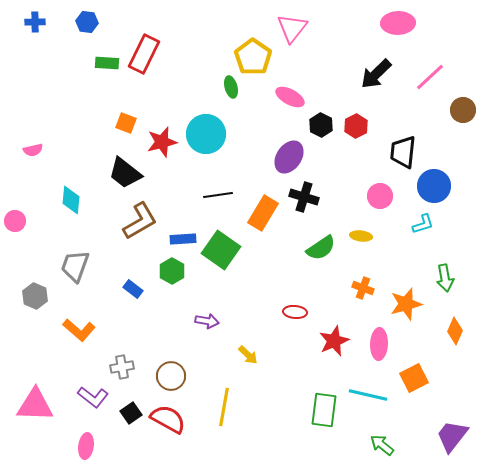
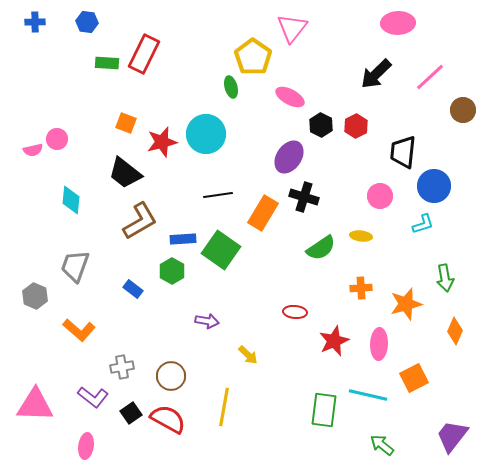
pink circle at (15, 221): moved 42 px right, 82 px up
orange cross at (363, 288): moved 2 px left; rotated 25 degrees counterclockwise
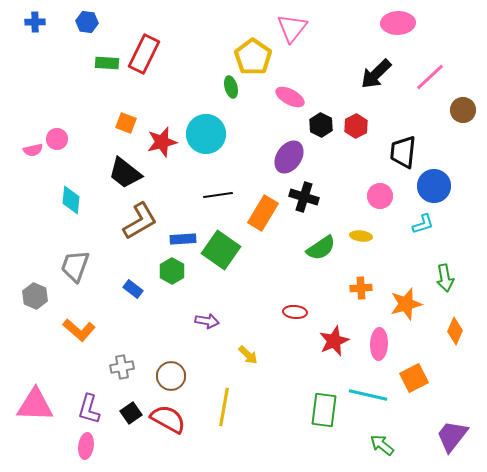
purple L-shape at (93, 397): moved 4 px left, 12 px down; rotated 68 degrees clockwise
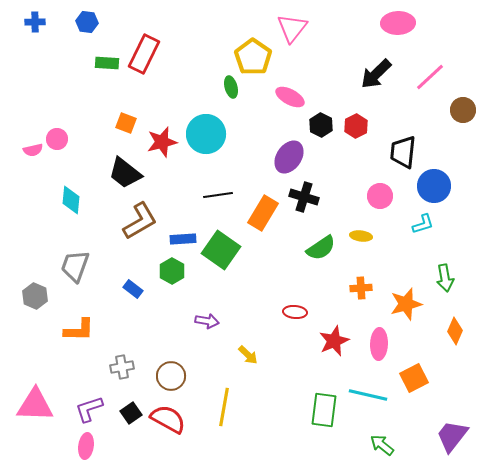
orange L-shape at (79, 330): rotated 40 degrees counterclockwise
purple L-shape at (89, 409): rotated 56 degrees clockwise
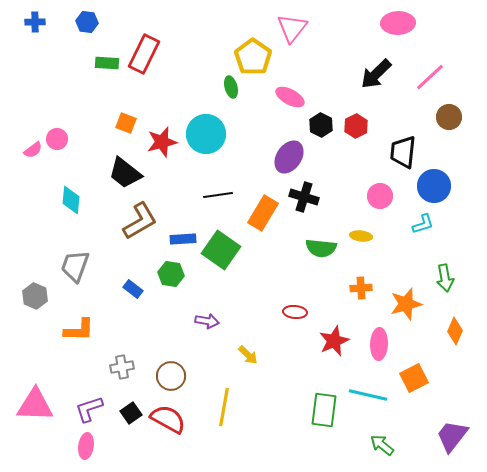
brown circle at (463, 110): moved 14 px left, 7 px down
pink semicircle at (33, 150): rotated 24 degrees counterclockwise
green semicircle at (321, 248): rotated 40 degrees clockwise
green hexagon at (172, 271): moved 1 px left, 3 px down; rotated 20 degrees counterclockwise
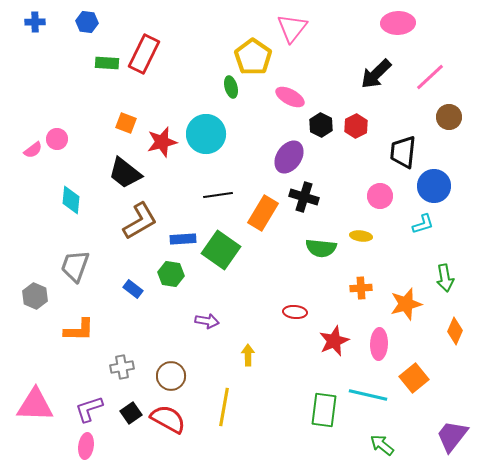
yellow arrow at (248, 355): rotated 135 degrees counterclockwise
orange square at (414, 378): rotated 12 degrees counterclockwise
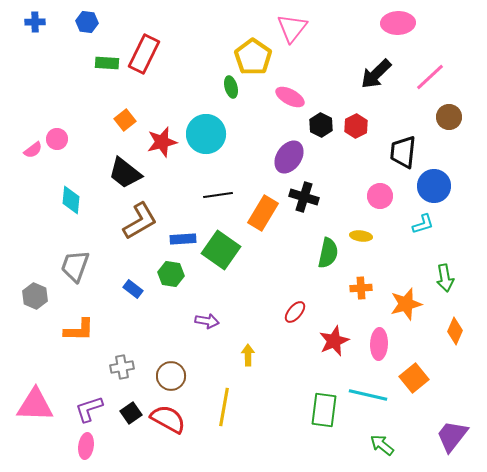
orange square at (126, 123): moved 1 px left, 3 px up; rotated 30 degrees clockwise
green semicircle at (321, 248): moved 7 px right, 5 px down; rotated 84 degrees counterclockwise
red ellipse at (295, 312): rotated 55 degrees counterclockwise
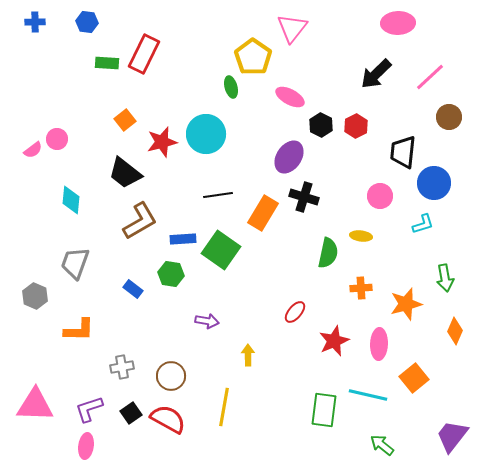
blue circle at (434, 186): moved 3 px up
gray trapezoid at (75, 266): moved 3 px up
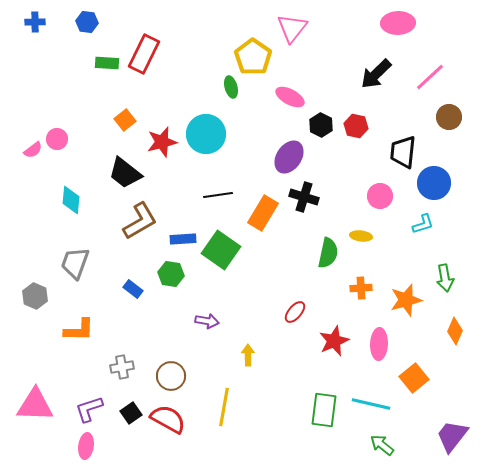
red hexagon at (356, 126): rotated 20 degrees counterclockwise
orange star at (406, 304): moved 4 px up
cyan line at (368, 395): moved 3 px right, 9 px down
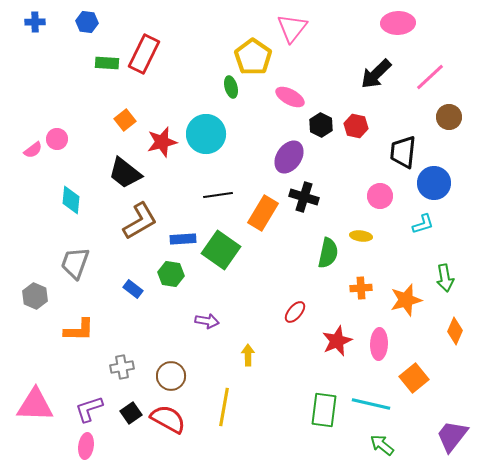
red star at (334, 341): moved 3 px right
